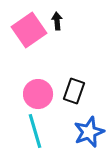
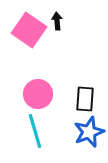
pink square: rotated 20 degrees counterclockwise
black rectangle: moved 11 px right, 8 px down; rotated 15 degrees counterclockwise
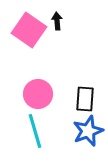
blue star: moved 1 px left, 1 px up
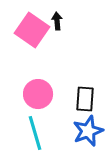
pink square: moved 3 px right
cyan line: moved 2 px down
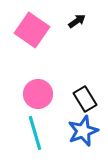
black arrow: moved 20 px right; rotated 60 degrees clockwise
black rectangle: rotated 35 degrees counterclockwise
blue star: moved 5 px left
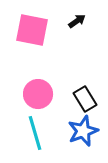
pink square: rotated 24 degrees counterclockwise
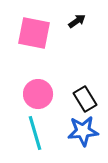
pink square: moved 2 px right, 3 px down
blue star: rotated 16 degrees clockwise
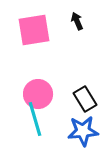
black arrow: rotated 78 degrees counterclockwise
pink square: moved 3 px up; rotated 20 degrees counterclockwise
cyan line: moved 14 px up
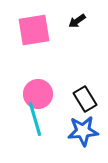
black arrow: rotated 102 degrees counterclockwise
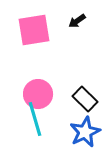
black rectangle: rotated 15 degrees counterclockwise
blue star: moved 2 px right, 1 px down; rotated 20 degrees counterclockwise
